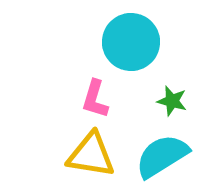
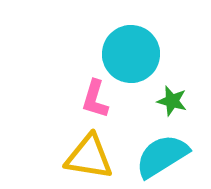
cyan circle: moved 12 px down
yellow triangle: moved 2 px left, 2 px down
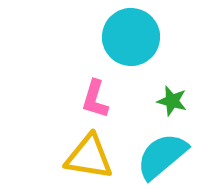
cyan circle: moved 17 px up
cyan semicircle: rotated 8 degrees counterclockwise
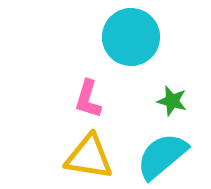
pink L-shape: moved 7 px left
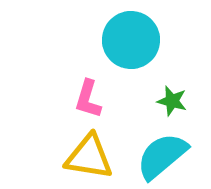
cyan circle: moved 3 px down
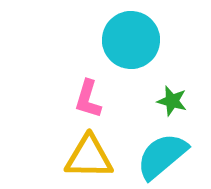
yellow triangle: rotated 8 degrees counterclockwise
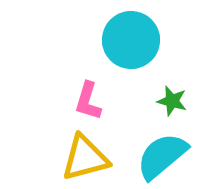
pink L-shape: moved 2 px down
yellow triangle: moved 4 px left, 1 px down; rotated 16 degrees counterclockwise
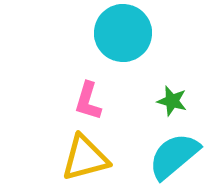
cyan circle: moved 8 px left, 7 px up
cyan semicircle: moved 12 px right
